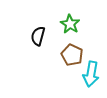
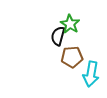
black semicircle: moved 20 px right
brown pentagon: moved 2 px down; rotated 30 degrees counterclockwise
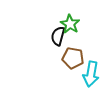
brown pentagon: moved 1 px right, 1 px down; rotated 15 degrees clockwise
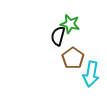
green star: rotated 18 degrees counterclockwise
brown pentagon: rotated 25 degrees clockwise
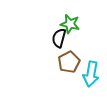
black semicircle: moved 1 px right, 2 px down
brown pentagon: moved 4 px left, 4 px down; rotated 10 degrees clockwise
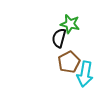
cyan arrow: moved 6 px left
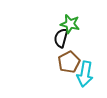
black semicircle: moved 2 px right
